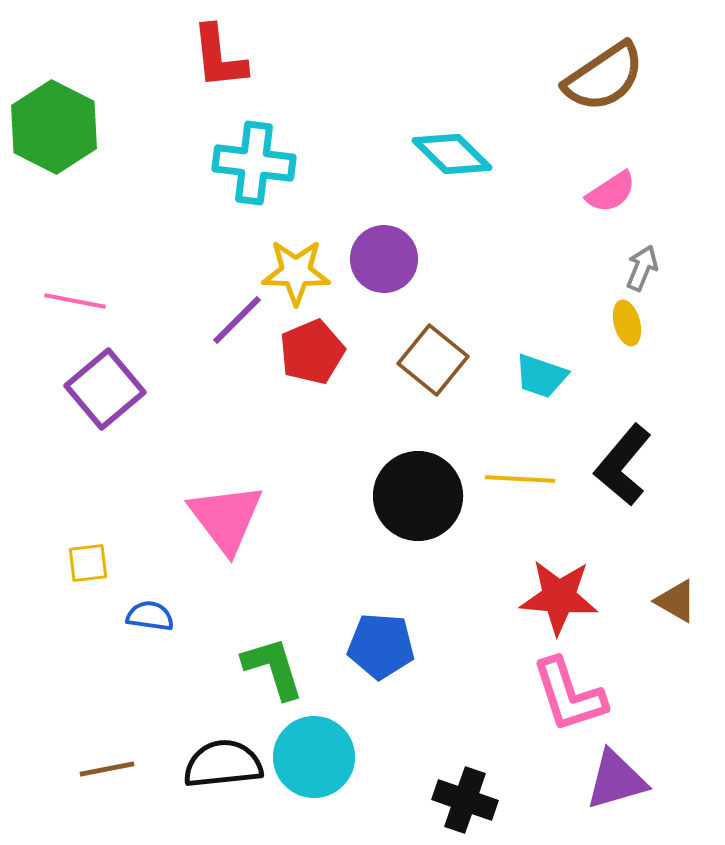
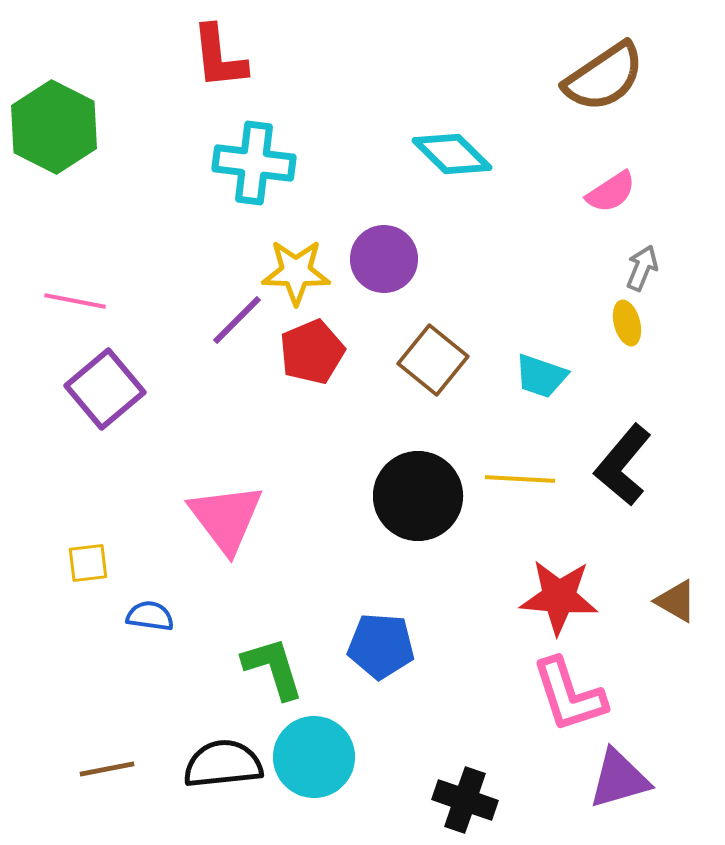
purple triangle: moved 3 px right, 1 px up
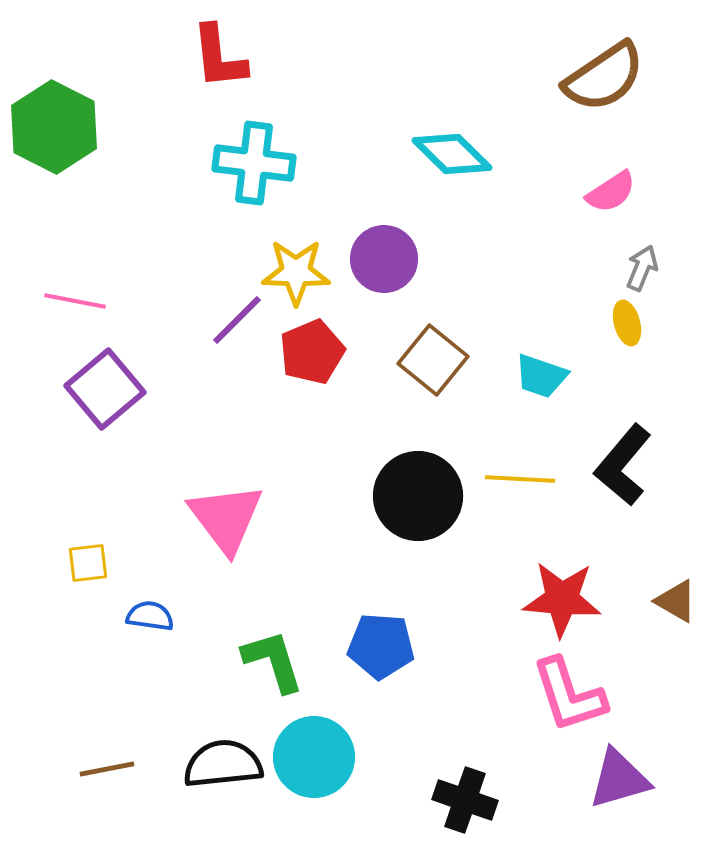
red star: moved 3 px right, 2 px down
green L-shape: moved 7 px up
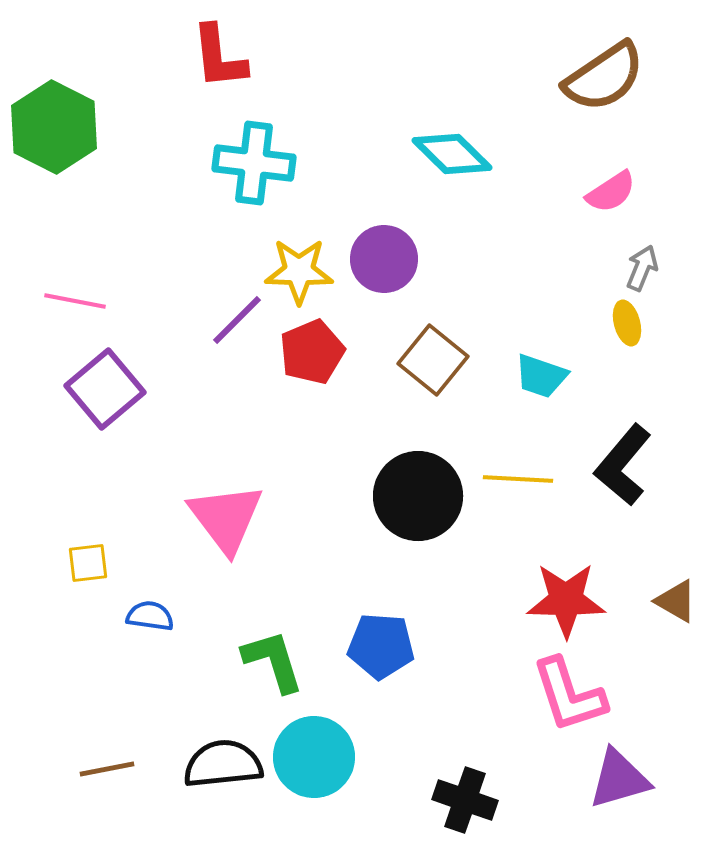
yellow star: moved 3 px right, 1 px up
yellow line: moved 2 px left
red star: moved 4 px right, 1 px down; rotated 4 degrees counterclockwise
